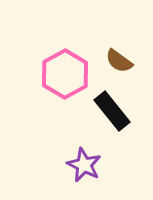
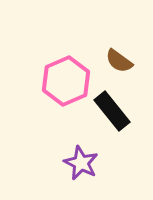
pink hexagon: moved 1 px right, 7 px down; rotated 6 degrees clockwise
purple star: moved 3 px left, 2 px up
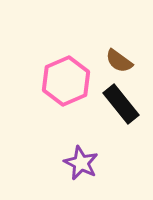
black rectangle: moved 9 px right, 7 px up
